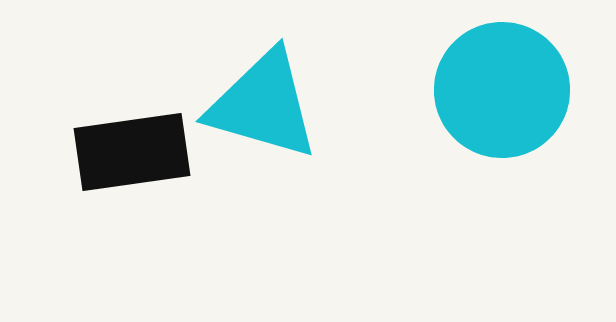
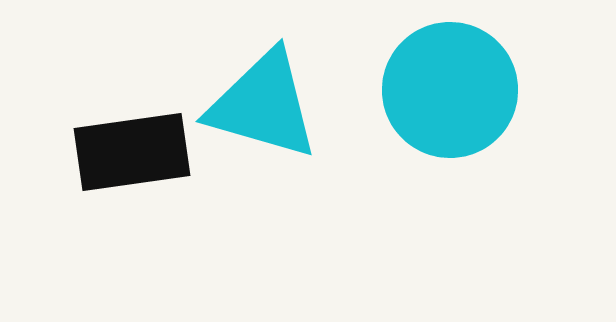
cyan circle: moved 52 px left
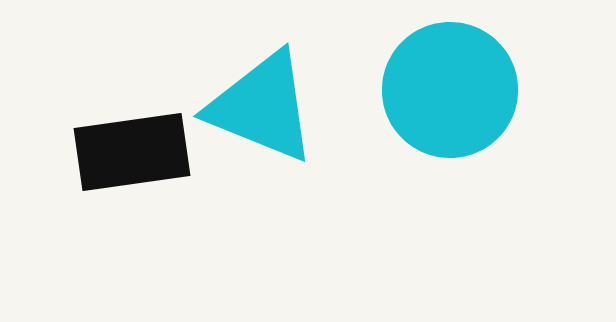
cyan triangle: moved 1 px left, 2 px down; rotated 6 degrees clockwise
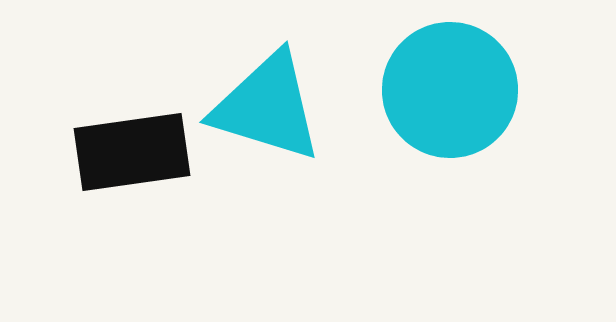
cyan triangle: moved 5 px right; rotated 5 degrees counterclockwise
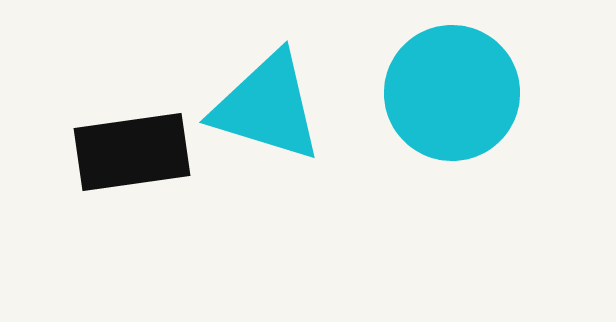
cyan circle: moved 2 px right, 3 px down
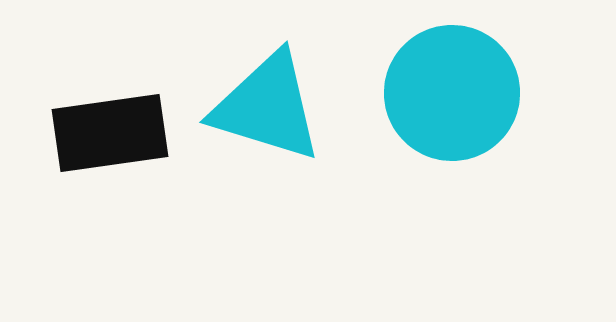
black rectangle: moved 22 px left, 19 px up
